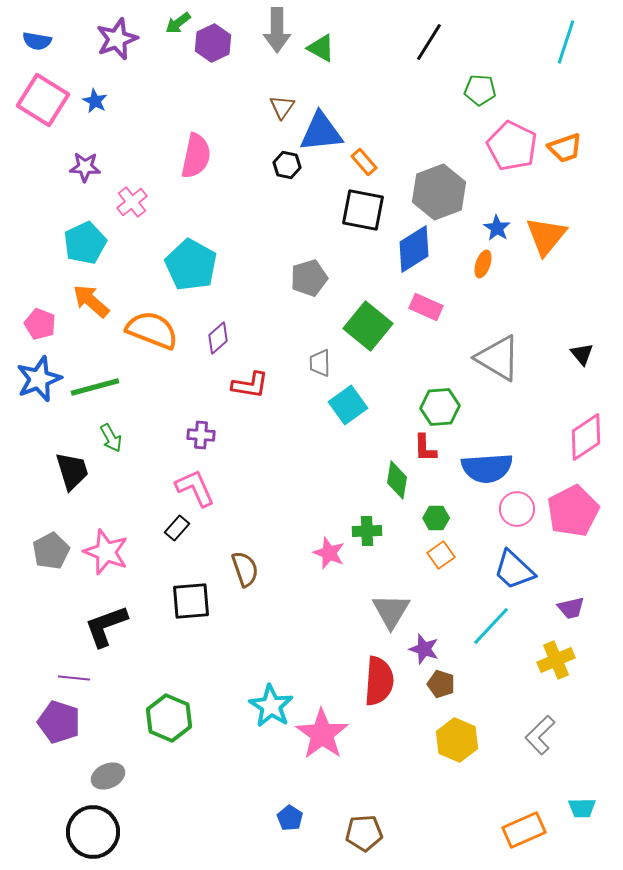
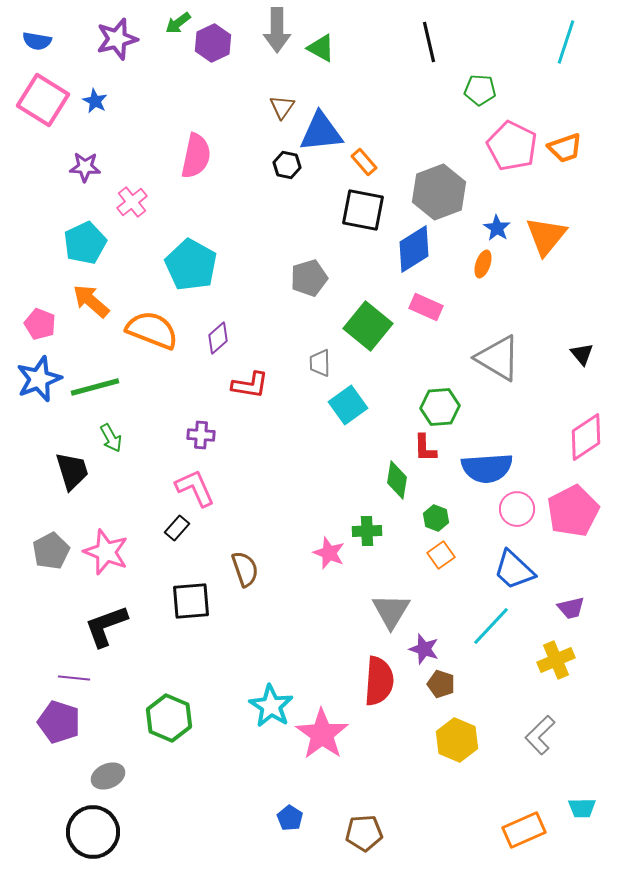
purple star at (117, 39): rotated 6 degrees clockwise
black line at (429, 42): rotated 45 degrees counterclockwise
green hexagon at (436, 518): rotated 20 degrees clockwise
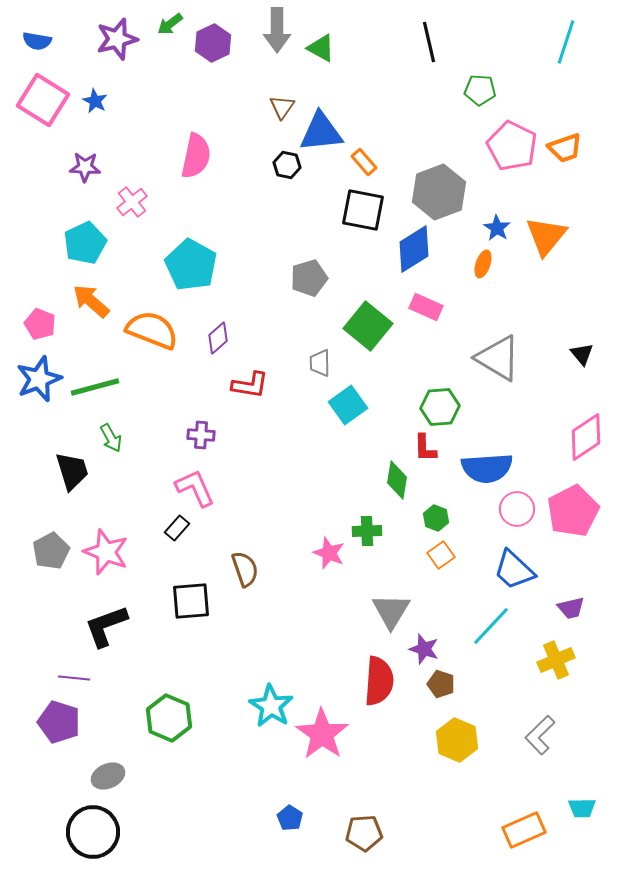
green arrow at (178, 23): moved 8 px left, 1 px down
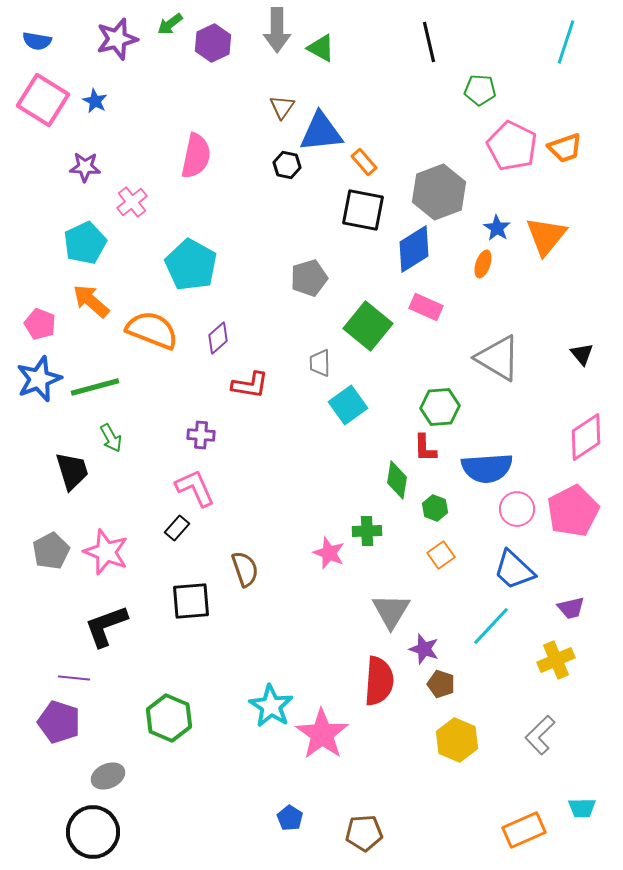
green hexagon at (436, 518): moved 1 px left, 10 px up
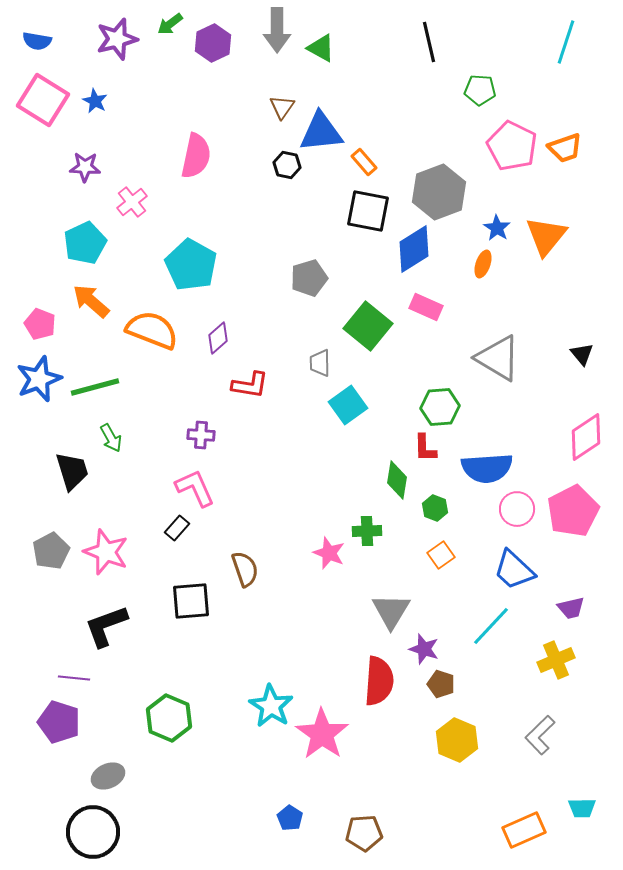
black square at (363, 210): moved 5 px right, 1 px down
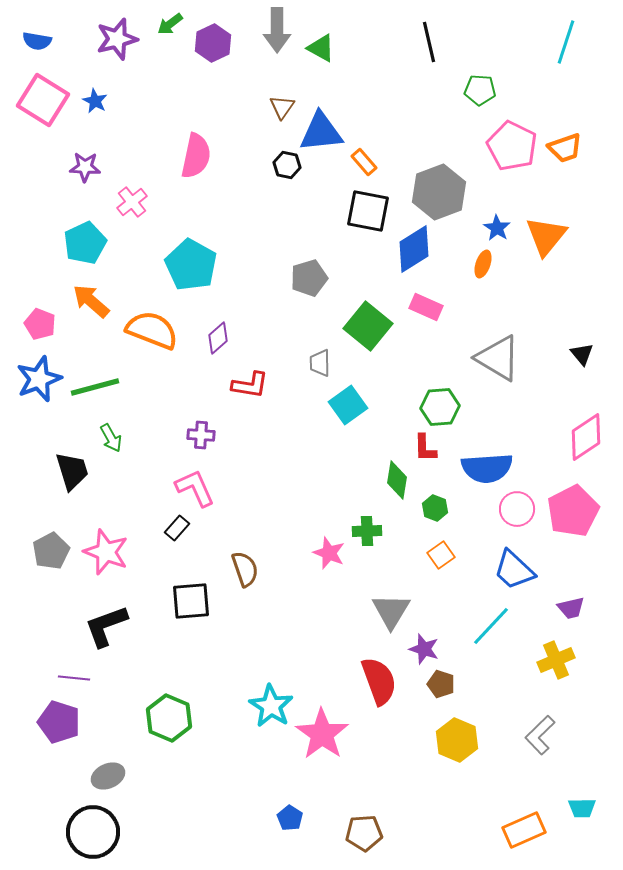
red semicircle at (379, 681): rotated 24 degrees counterclockwise
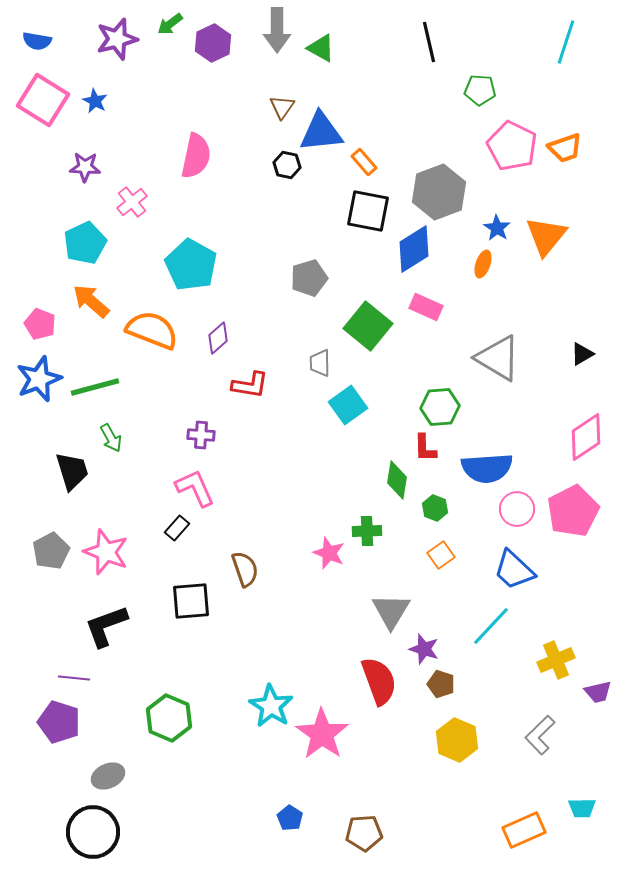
black triangle at (582, 354): rotated 40 degrees clockwise
purple trapezoid at (571, 608): moved 27 px right, 84 px down
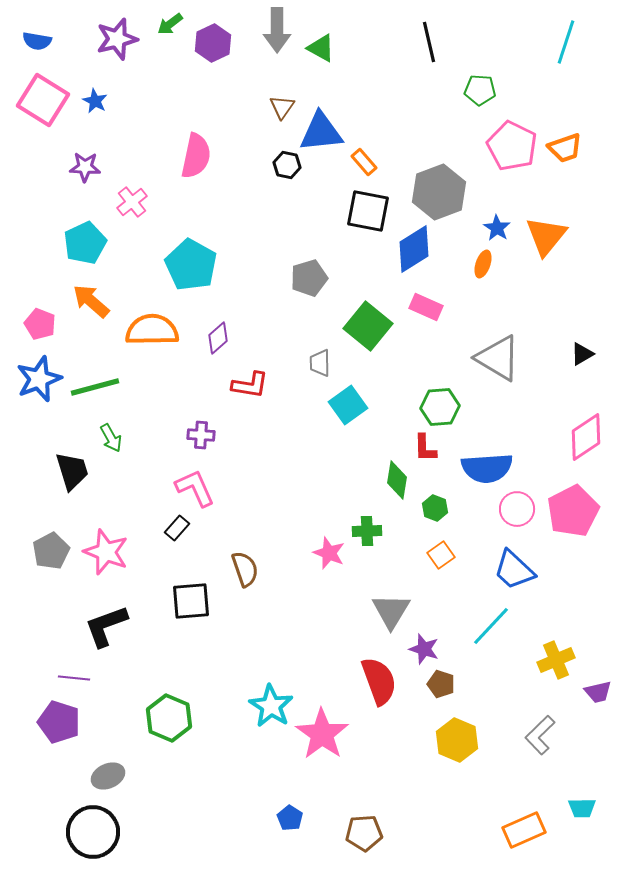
orange semicircle at (152, 330): rotated 22 degrees counterclockwise
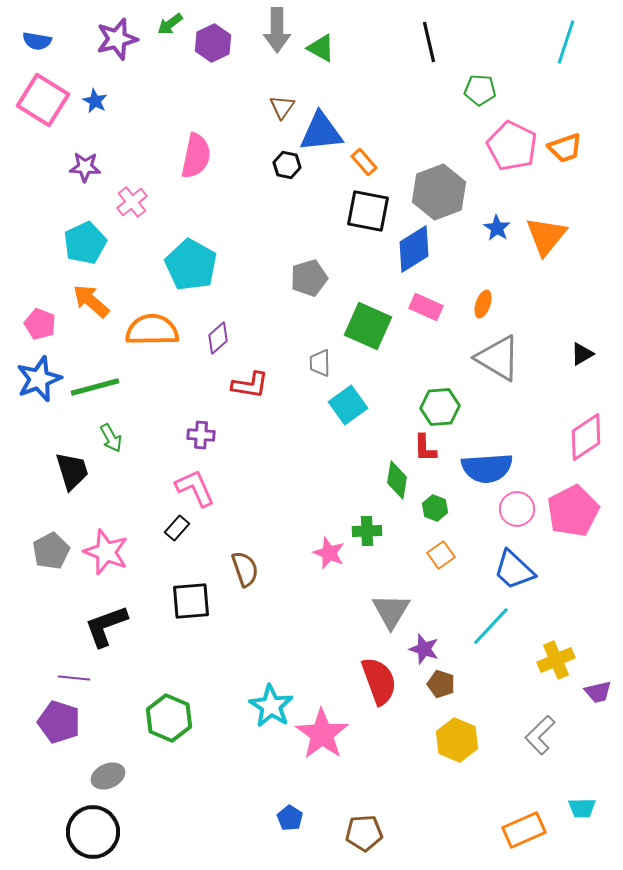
orange ellipse at (483, 264): moved 40 px down
green square at (368, 326): rotated 15 degrees counterclockwise
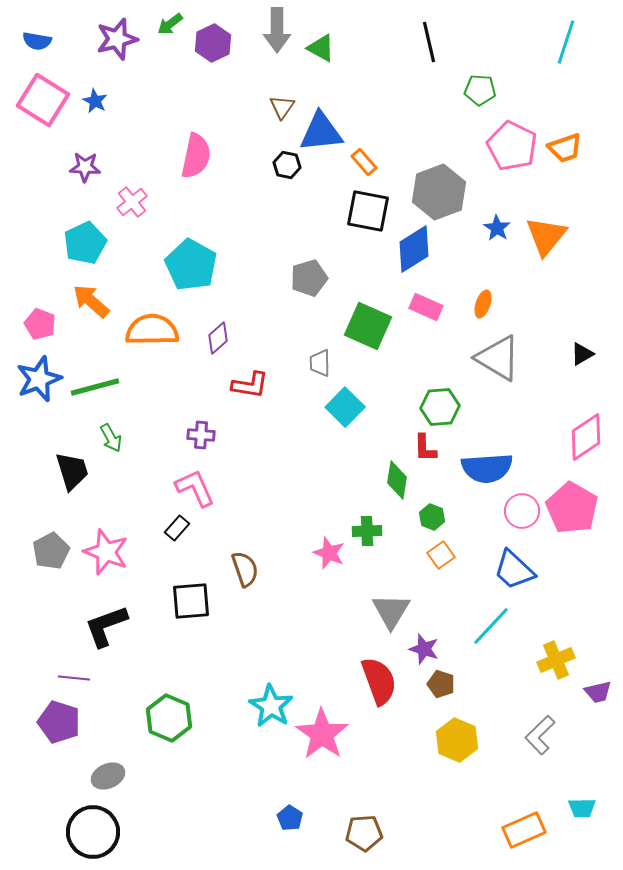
cyan square at (348, 405): moved 3 px left, 2 px down; rotated 9 degrees counterclockwise
green hexagon at (435, 508): moved 3 px left, 9 px down
pink circle at (517, 509): moved 5 px right, 2 px down
pink pentagon at (573, 511): moved 1 px left, 3 px up; rotated 15 degrees counterclockwise
